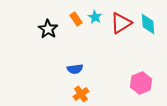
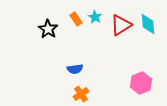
red triangle: moved 2 px down
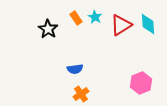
orange rectangle: moved 1 px up
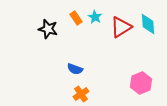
red triangle: moved 2 px down
black star: rotated 18 degrees counterclockwise
blue semicircle: rotated 28 degrees clockwise
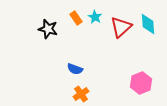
red triangle: rotated 10 degrees counterclockwise
